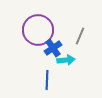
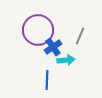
blue cross: moved 1 px up
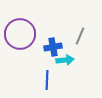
purple circle: moved 18 px left, 4 px down
blue cross: rotated 24 degrees clockwise
cyan arrow: moved 1 px left
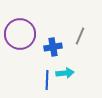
cyan arrow: moved 13 px down
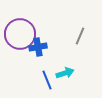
blue cross: moved 15 px left
cyan arrow: rotated 12 degrees counterclockwise
blue line: rotated 24 degrees counterclockwise
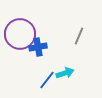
gray line: moved 1 px left
blue line: rotated 60 degrees clockwise
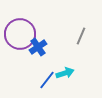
gray line: moved 2 px right
blue cross: rotated 24 degrees counterclockwise
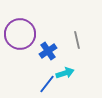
gray line: moved 4 px left, 4 px down; rotated 36 degrees counterclockwise
blue cross: moved 10 px right, 4 px down
blue line: moved 4 px down
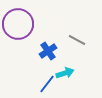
purple circle: moved 2 px left, 10 px up
gray line: rotated 48 degrees counterclockwise
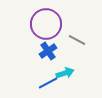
purple circle: moved 28 px right
blue line: moved 1 px right, 1 px up; rotated 24 degrees clockwise
